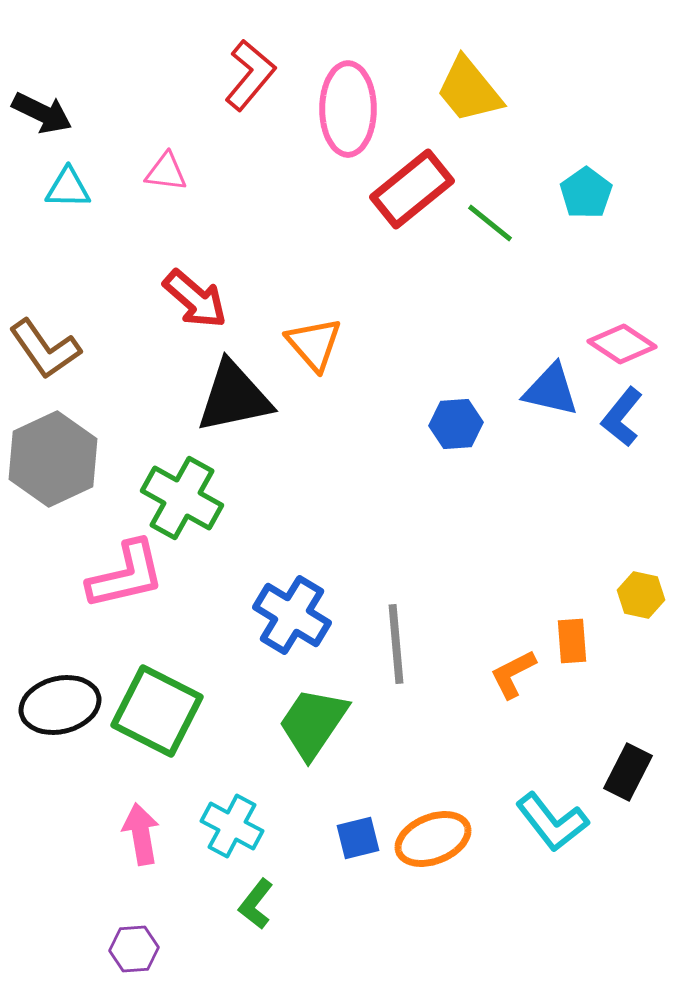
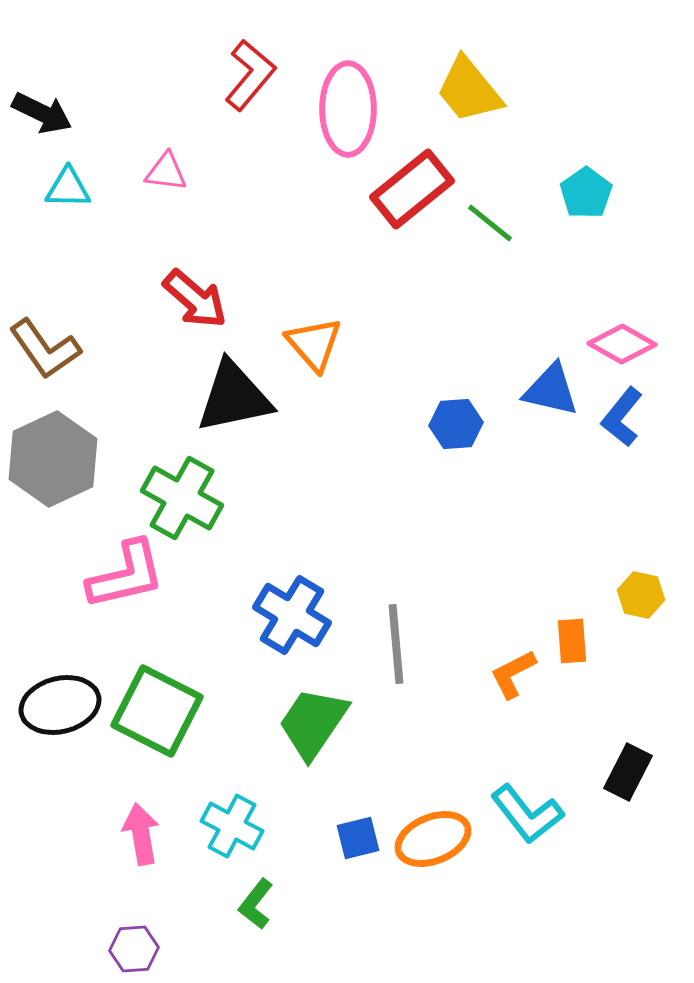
pink diamond: rotated 4 degrees counterclockwise
cyan L-shape: moved 25 px left, 8 px up
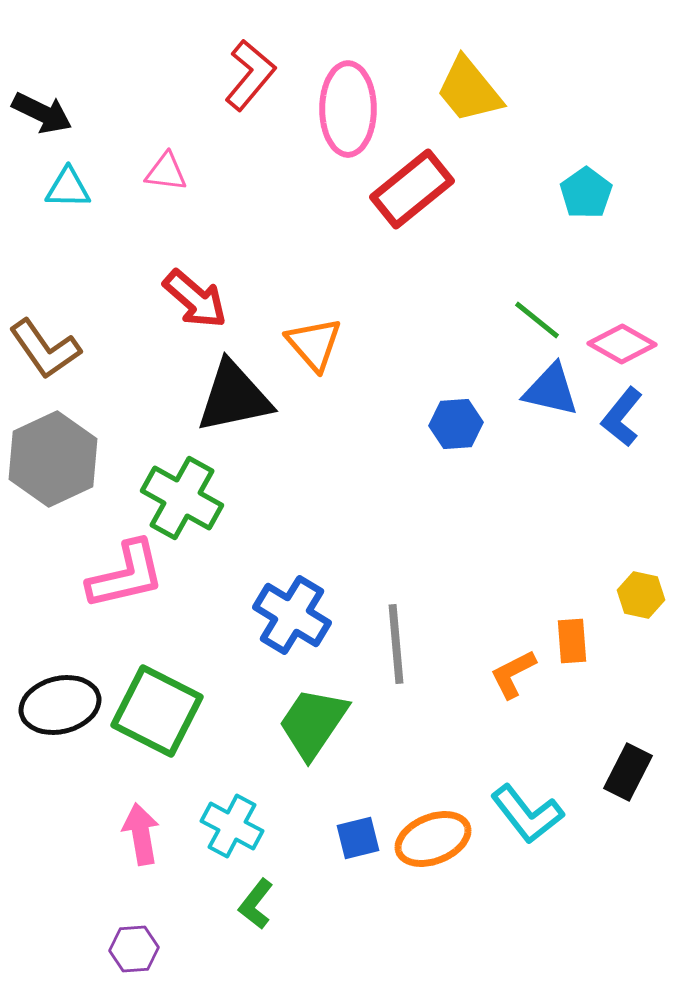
green line: moved 47 px right, 97 px down
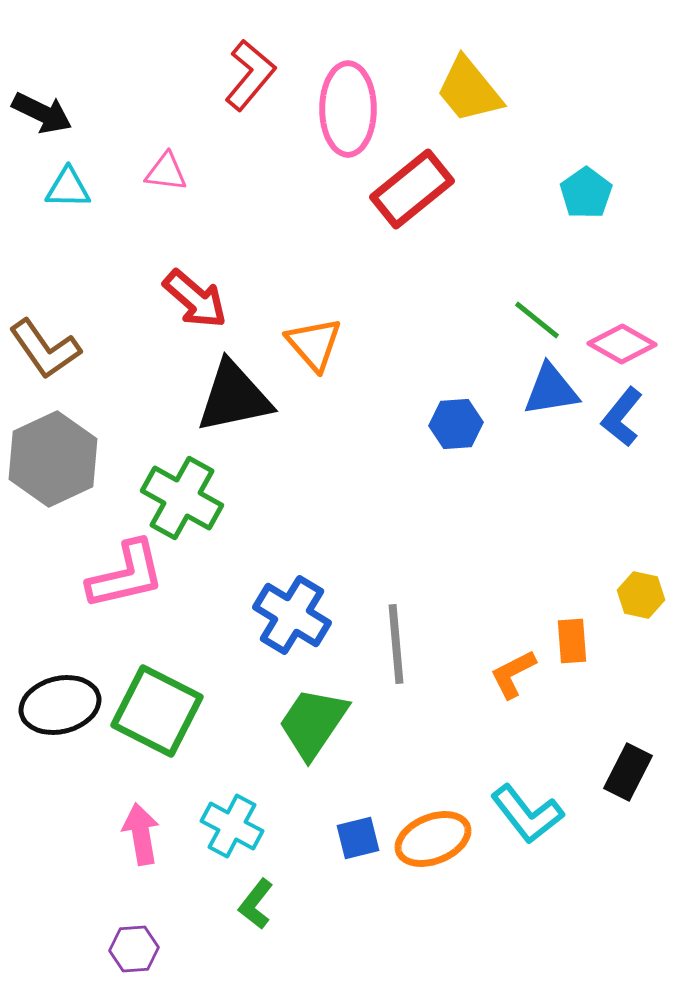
blue triangle: rotated 22 degrees counterclockwise
